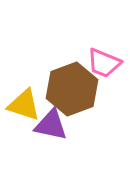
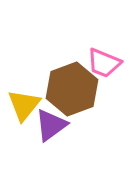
yellow triangle: rotated 51 degrees clockwise
purple triangle: rotated 48 degrees counterclockwise
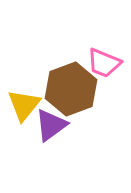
brown hexagon: moved 1 px left
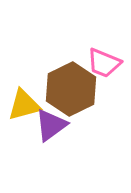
brown hexagon: rotated 6 degrees counterclockwise
yellow triangle: rotated 36 degrees clockwise
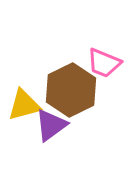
brown hexagon: moved 1 px down
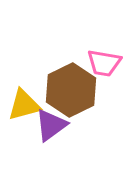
pink trapezoid: rotated 12 degrees counterclockwise
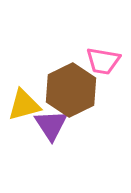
pink trapezoid: moved 1 px left, 2 px up
purple triangle: rotated 27 degrees counterclockwise
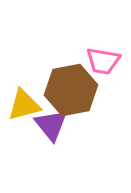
brown hexagon: rotated 15 degrees clockwise
purple triangle: rotated 6 degrees counterclockwise
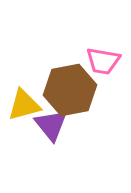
brown hexagon: moved 1 px left
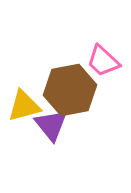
pink trapezoid: rotated 33 degrees clockwise
yellow triangle: moved 1 px down
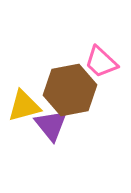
pink trapezoid: moved 2 px left, 1 px down
